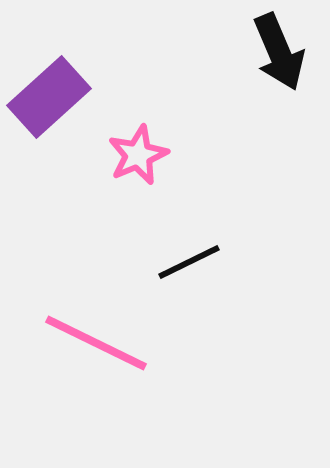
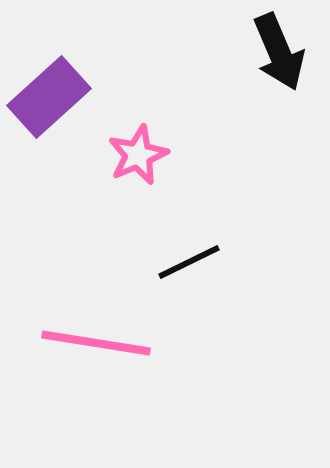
pink line: rotated 17 degrees counterclockwise
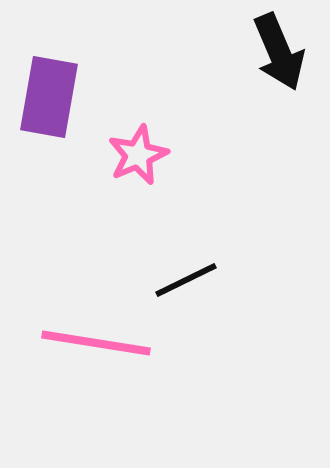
purple rectangle: rotated 38 degrees counterclockwise
black line: moved 3 px left, 18 px down
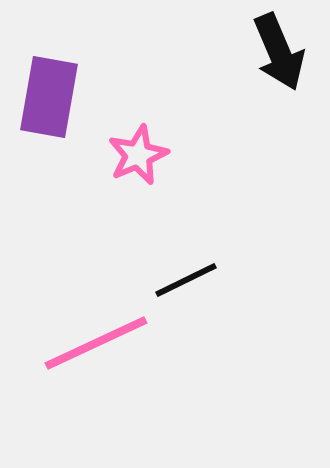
pink line: rotated 34 degrees counterclockwise
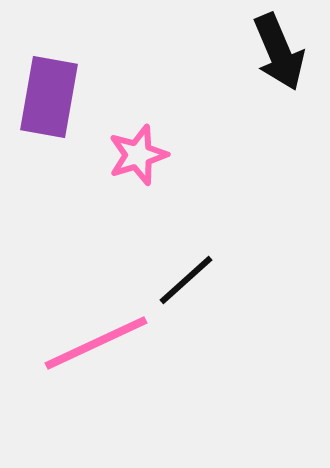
pink star: rotated 6 degrees clockwise
black line: rotated 16 degrees counterclockwise
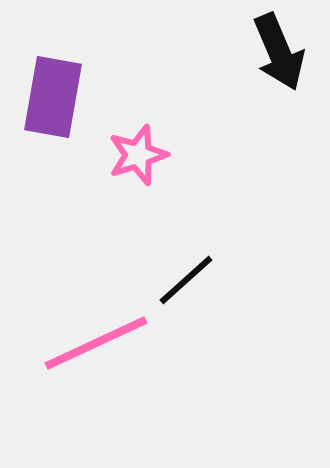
purple rectangle: moved 4 px right
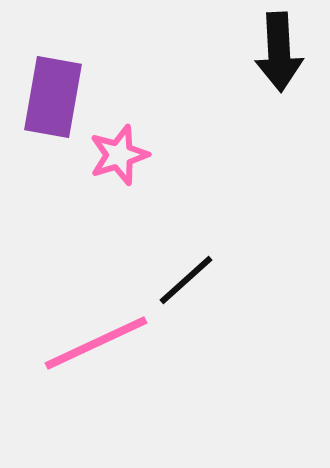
black arrow: rotated 20 degrees clockwise
pink star: moved 19 px left
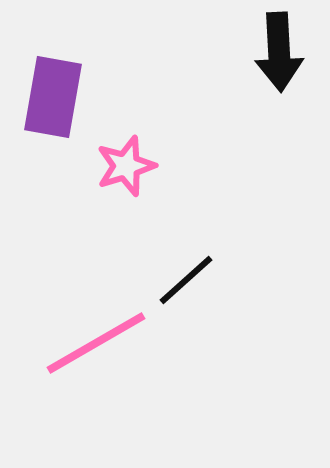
pink star: moved 7 px right, 11 px down
pink line: rotated 5 degrees counterclockwise
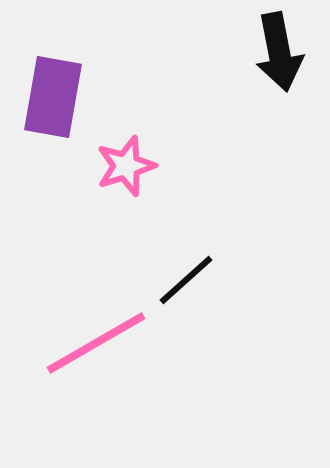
black arrow: rotated 8 degrees counterclockwise
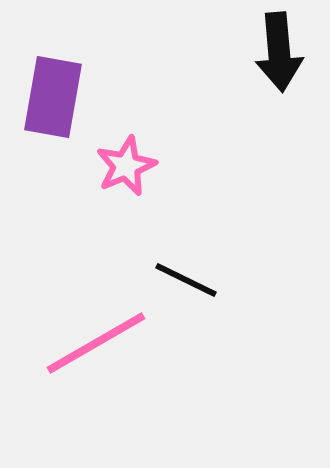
black arrow: rotated 6 degrees clockwise
pink star: rotated 6 degrees counterclockwise
black line: rotated 68 degrees clockwise
